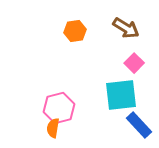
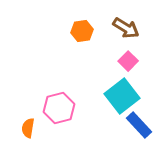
orange hexagon: moved 7 px right
pink square: moved 6 px left, 2 px up
cyan square: moved 1 px right, 1 px down; rotated 32 degrees counterclockwise
orange semicircle: moved 25 px left
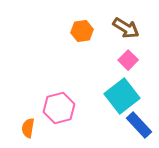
pink square: moved 1 px up
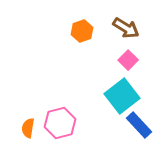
orange hexagon: rotated 10 degrees counterclockwise
pink hexagon: moved 1 px right, 15 px down
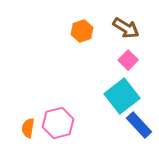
pink hexagon: moved 2 px left
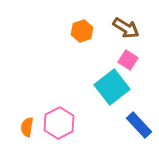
pink square: rotated 12 degrees counterclockwise
cyan square: moved 10 px left, 9 px up
pink hexagon: moved 1 px right; rotated 12 degrees counterclockwise
orange semicircle: moved 1 px left, 1 px up
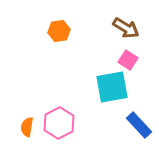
orange hexagon: moved 23 px left; rotated 10 degrees clockwise
cyan square: rotated 28 degrees clockwise
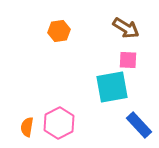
pink square: rotated 30 degrees counterclockwise
